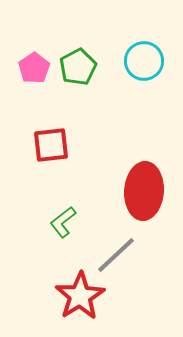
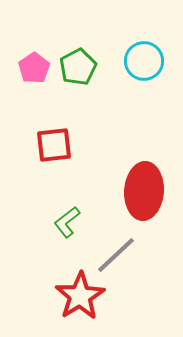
red square: moved 3 px right
green L-shape: moved 4 px right
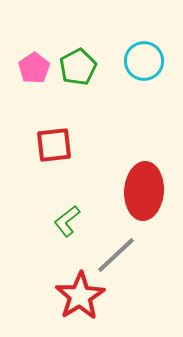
green L-shape: moved 1 px up
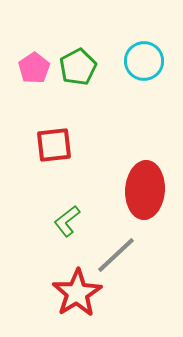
red ellipse: moved 1 px right, 1 px up
red star: moved 3 px left, 3 px up
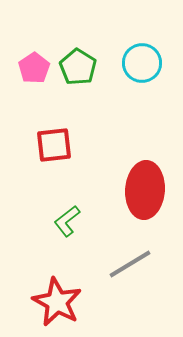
cyan circle: moved 2 px left, 2 px down
green pentagon: rotated 12 degrees counterclockwise
gray line: moved 14 px right, 9 px down; rotated 12 degrees clockwise
red star: moved 20 px left, 9 px down; rotated 12 degrees counterclockwise
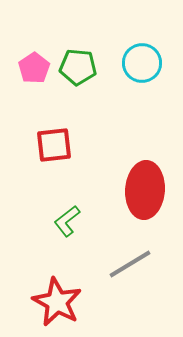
green pentagon: rotated 27 degrees counterclockwise
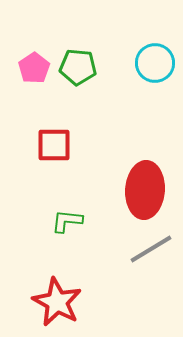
cyan circle: moved 13 px right
red square: rotated 6 degrees clockwise
green L-shape: rotated 44 degrees clockwise
gray line: moved 21 px right, 15 px up
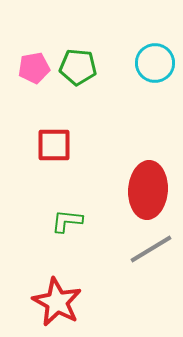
pink pentagon: rotated 24 degrees clockwise
red ellipse: moved 3 px right
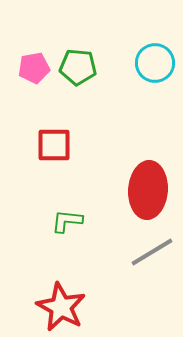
gray line: moved 1 px right, 3 px down
red star: moved 4 px right, 5 px down
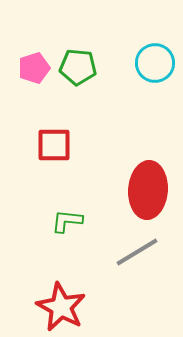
pink pentagon: rotated 8 degrees counterclockwise
gray line: moved 15 px left
